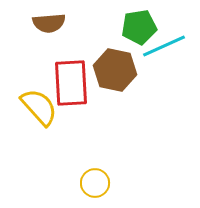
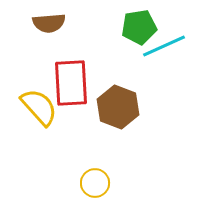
brown hexagon: moved 3 px right, 37 px down; rotated 9 degrees clockwise
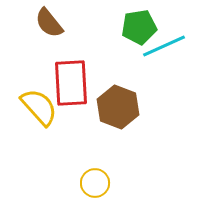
brown semicircle: rotated 56 degrees clockwise
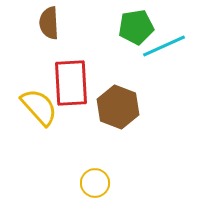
brown semicircle: rotated 36 degrees clockwise
green pentagon: moved 3 px left
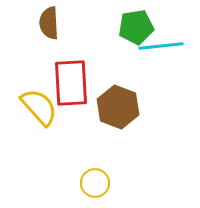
cyan line: moved 3 px left; rotated 18 degrees clockwise
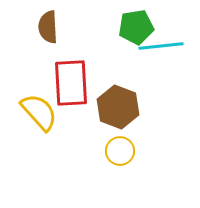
brown semicircle: moved 1 px left, 4 px down
yellow semicircle: moved 5 px down
yellow circle: moved 25 px right, 32 px up
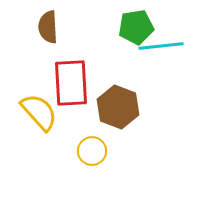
yellow circle: moved 28 px left
